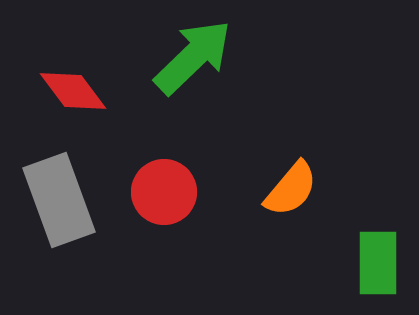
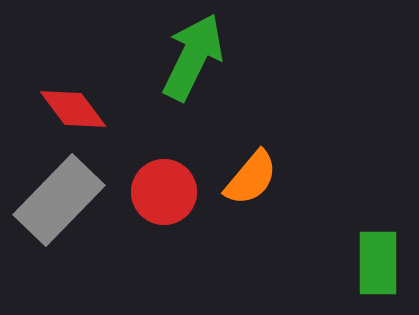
green arrow: rotated 20 degrees counterclockwise
red diamond: moved 18 px down
orange semicircle: moved 40 px left, 11 px up
gray rectangle: rotated 64 degrees clockwise
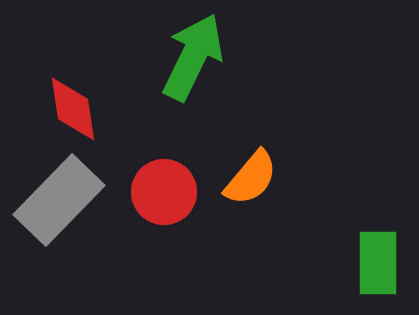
red diamond: rotated 28 degrees clockwise
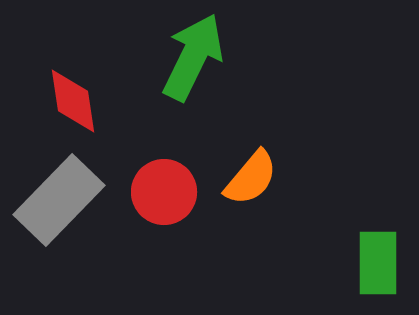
red diamond: moved 8 px up
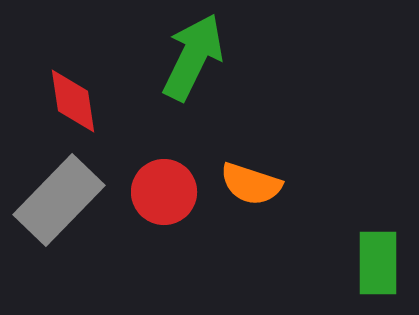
orange semicircle: moved 6 px down; rotated 68 degrees clockwise
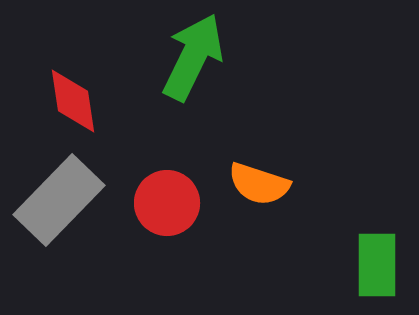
orange semicircle: moved 8 px right
red circle: moved 3 px right, 11 px down
green rectangle: moved 1 px left, 2 px down
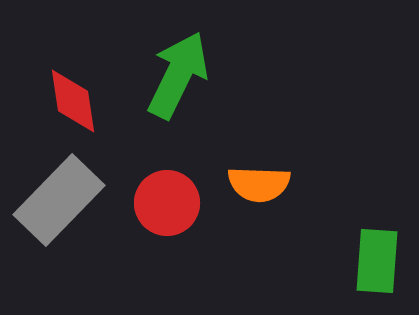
green arrow: moved 15 px left, 18 px down
orange semicircle: rotated 16 degrees counterclockwise
green rectangle: moved 4 px up; rotated 4 degrees clockwise
